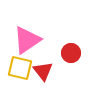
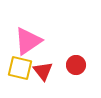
pink triangle: moved 1 px right, 1 px down
red circle: moved 5 px right, 12 px down
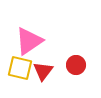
pink triangle: moved 1 px right
red triangle: rotated 15 degrees clockwise
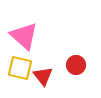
pink triangle: moved 5 px left, 5 px up; rotated 44 degrees counterclockwise
red triangle: moved 5 px down; rotated 15 degrees counterclockwise
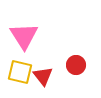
pink triangle: rotated 16 degrees clockwise
yellow square: moved 4 px down
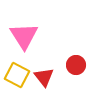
yellow square: moved 3 px left, 3 px down; rotated 15 degrees clockwise
red triangle: moved 1 px right, 1 px down
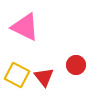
pink triangle: moved 1 px right, 9 px up; rotated 32 degrees counterclockwise
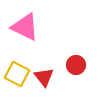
yellow square: moved 1 px up
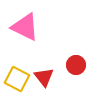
yellow square: moved 5 px down
